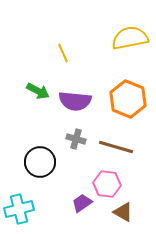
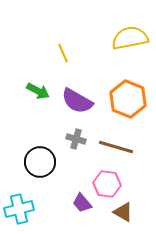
purple semicircle: moved 2 px right; rotated 24 degrees clockwise
purple trapezoid: rotated 95 degrees counterclockwise
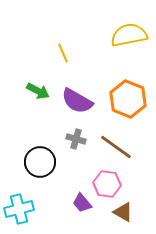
yellow semicircle: moved 1 px left, 3 px up
brown line: rotated 20 degrees clockwise
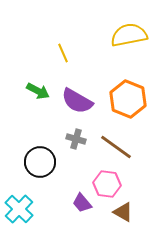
cyan cross: rotated 32 degrees counterclockwise
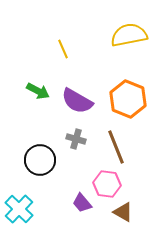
yellow line: moved 4 px up
brown line: rotated 32 degrees clockwise
black circle: moved 2 px up
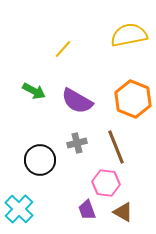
yellow line: rotated 66 degrees clockwise
green arrow: moved 4 px left
orange hexagon: moved 5 px right
gray cross: moved 1 px right, 4 px down; rotated 30 degrees counterclockwise
pink hexagon: moved 1 px left, 1 px up
purple trapezoid: moved 5 px right, 7 px down; rotated 20 degrees clockwise
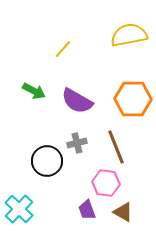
orange hexagon: rotated 21 degrees counterclockwise
black circle: moved 7 px right, 1 px down
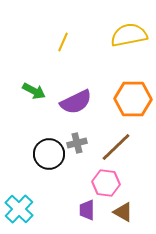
yellow line: moved 7 px up; rotated 18 degrees counterclockwise
purple semicircle: moved 1 px left, 1 px down; rotated 56 degrees counterclockwise
brown line: rotated 68 degrees clockwise
black circle: moved 2 px right, 7 px up
purple trapezoid: rotated 20 degrees clockwise
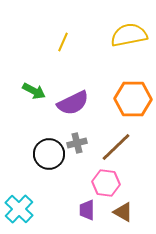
purple semicircle: moved 3 px left, 1 px down
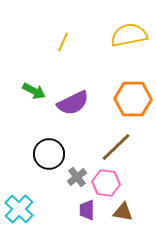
gray cross: moved 34 px down; rotated 24 degrees counterclockwise
brown triangle: rotated 20 degrees counterclockwise
